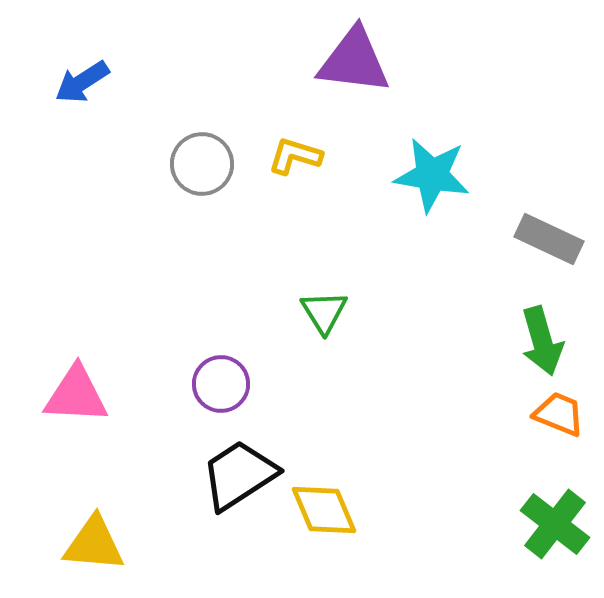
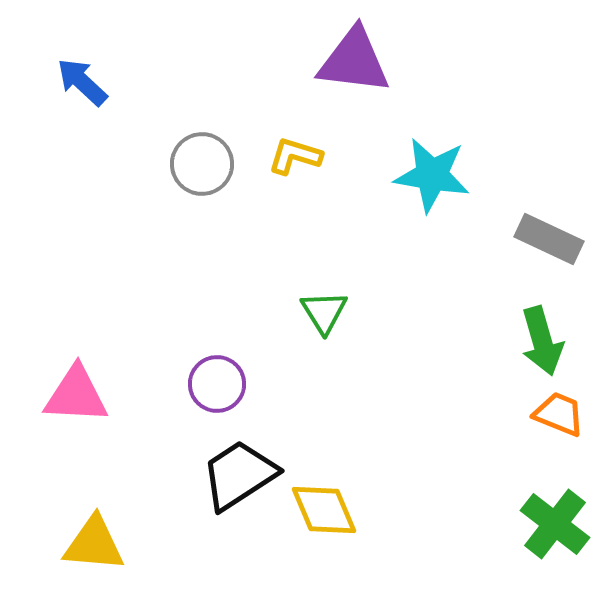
blue arrow: rotated 76 degrees clockwise
purple circle: moved 4 px left
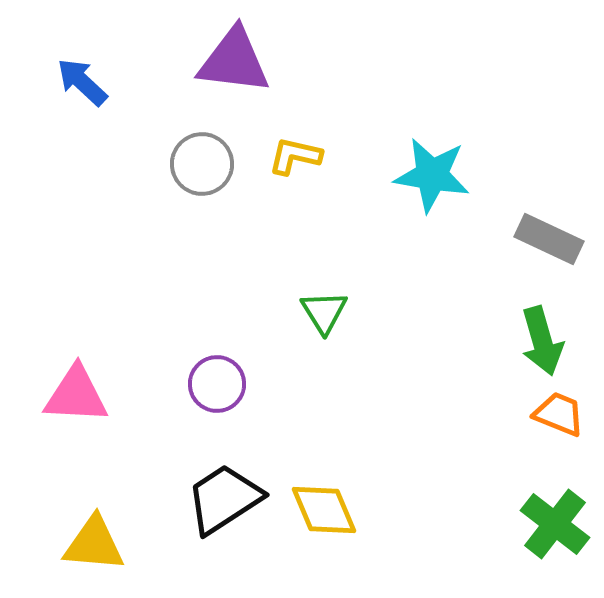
purple triangle: moved 120 px left
yellow L-shape: rotated 4 degrees counterclockwise
black trapezoid: moved 15 px left, 24 px down
